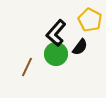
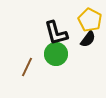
black L-shape: rotated 56 degrees counterclockwise
black semicircle: moved 8 px right, 8 px up
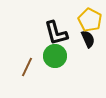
black semicircle: rotated 60 degrees counterclockwise
green circle: moved 1 px left, 2 px down
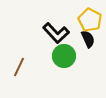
black L-shape: rotated 28 degrees counterclockwise
green circle: moved 9 px right
brown line: moved 8 px left
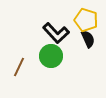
yellow pentagon: moved 4 px left; rotated 10 degrees counterclockwise
green circle: moved 13 px left
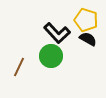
black L-shape: moved 1 px right
black semicircle: rotated 36 degrees counterclockwise
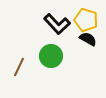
black L-shape: moved 9 px up
